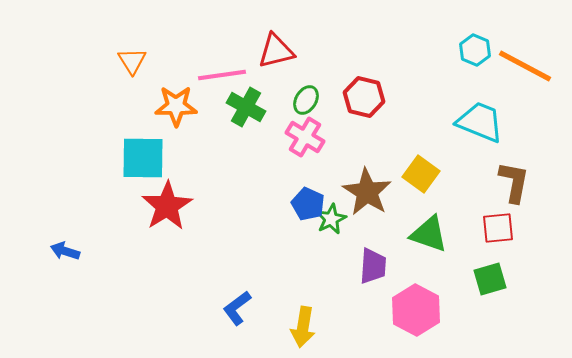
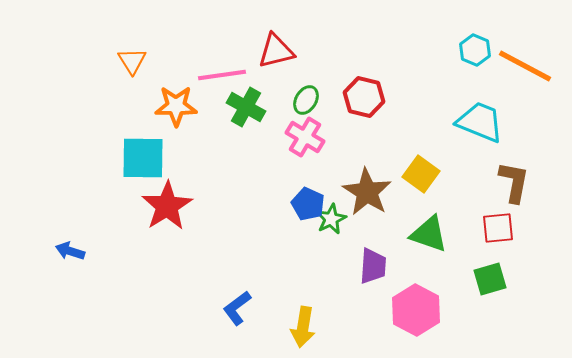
blue arrow: moved 5 px right
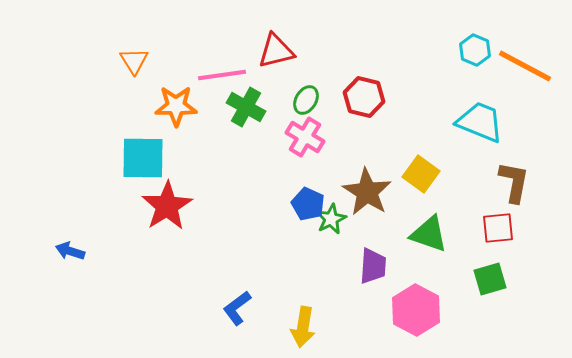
orange triangle: moved 2 px right
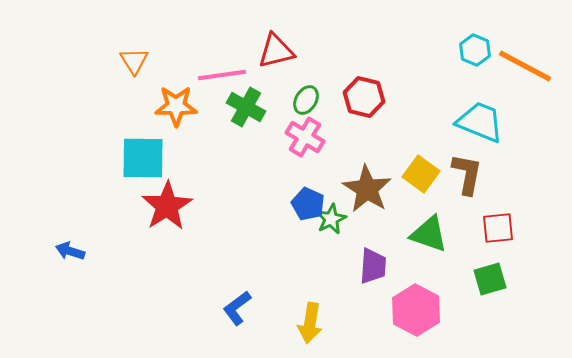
brown L-shape: moved 47 px left, 8 px up
brown star: moved 3 px up
yellow arrow: moved 7 px right, 4 px up
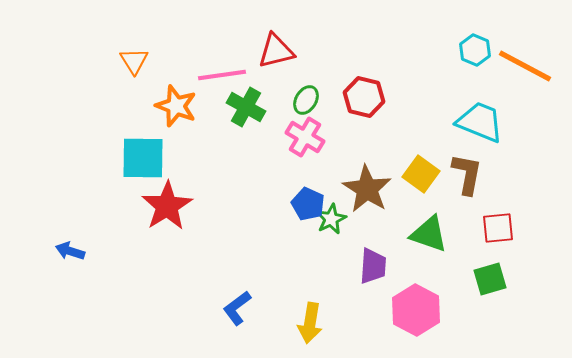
orange star: rotated 21 degrees clockwise
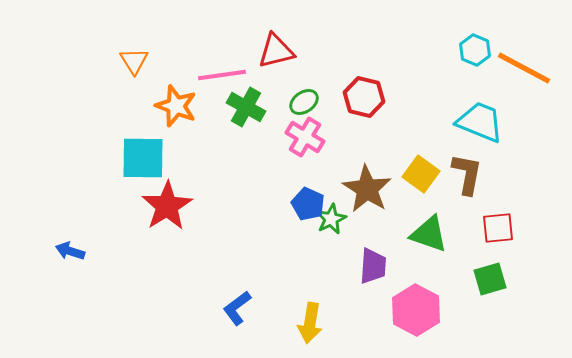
orange line: moved 1 px left, 2 px down
green ellipse: moved 2 px left, 2 px down; rotated 24 degrees clockwise
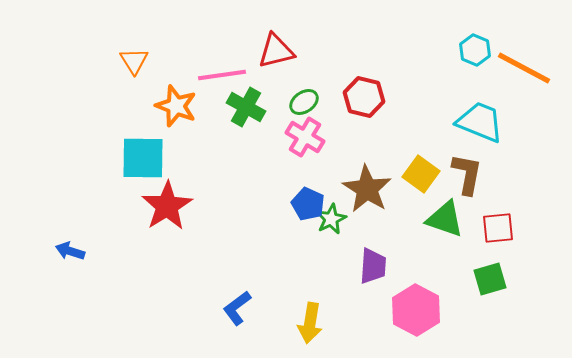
green triangle: moved 16 px right, 15 px up
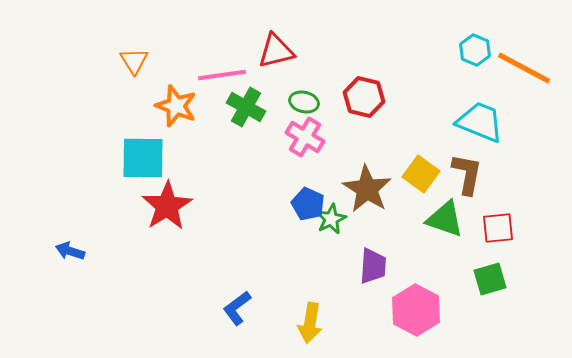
green ellipse: rotated 48 degrees clockwise
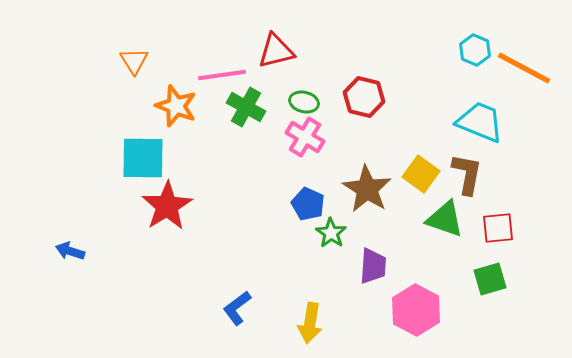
green star: moved 14 px down; rotated 12 degrees counterclockwise
